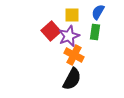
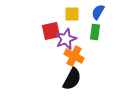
yellow square: moved 1 px up
red square: rotated 30 degrees clockwise
purple star: moved 3 px left, 3 px down
orange cross: moved 1 px down
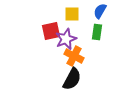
blue semicircle: moved 2 px right, 1 px up
green rectangle: moved 2 px right
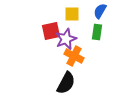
black semicircle: moved 6 px left, 4 px down
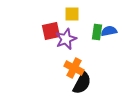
blue semicircle: moved 9 px right, 20 px down; rotated 49 degrees clockwise
orange cross: moved 12 px down
black semicircle: moved 16 px right
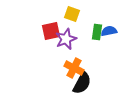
yellow square: rotated 21 degrees clockwise
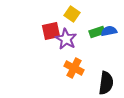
yellow square: rotated 14 degrees clockwise
green rectangle: rotated 63 degrees clockwise
purple star: rotated 20 degrees counterclockwise
black semicircle: moved 24 px right; rotated 20 degrees counterclockwise
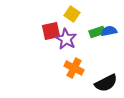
black semicircle: rotated 55 degrees clockwise
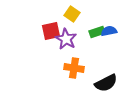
orange cross: rotated 18 degrees counterclockwise
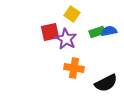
red square: moved 1 px left, 1 px down
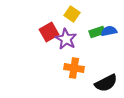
red square: moved 1 px left; rotated 18 degrees counterclockwise
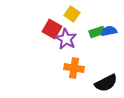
red square: moved 3 px right, 3 px up; rotated 30 degrees counterclockwise
